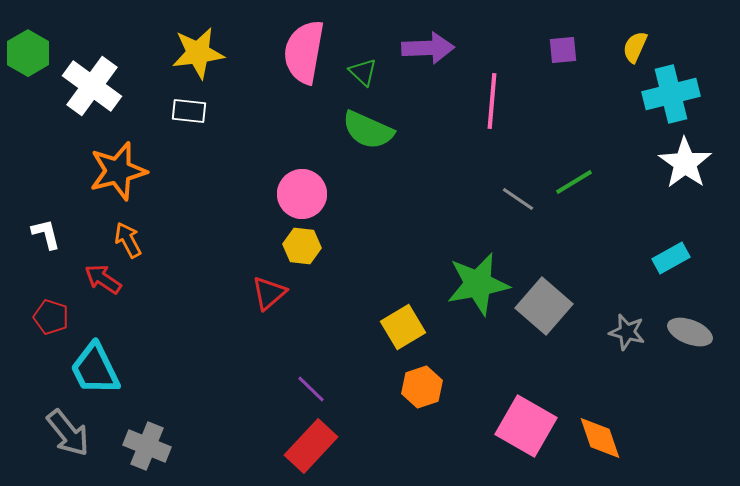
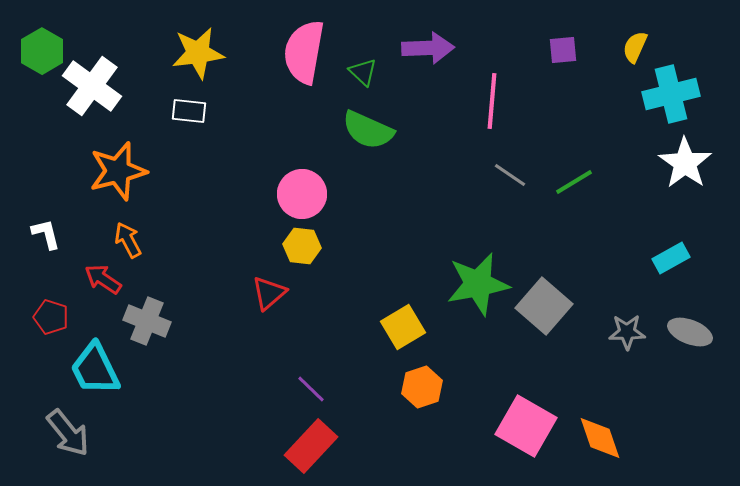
green hexagon: moved 14 px right, 2 px up
gray line: moved 8 px left, 24 px up
gray star: rotated 15 degrees counterclockwise
gray cross: moved 125 px up
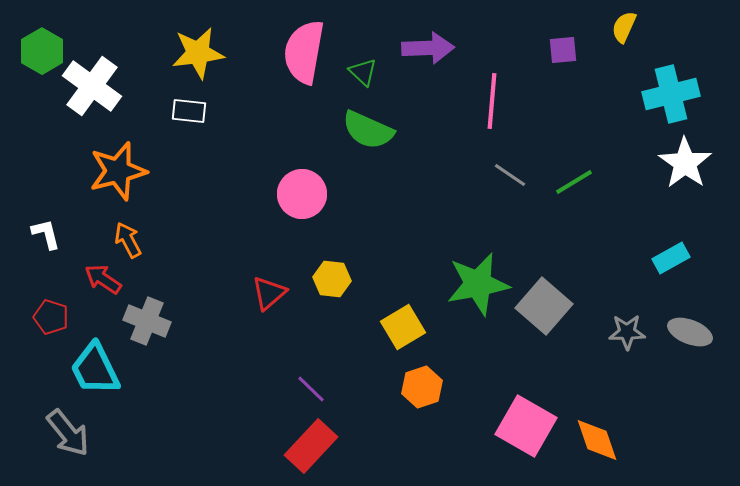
yellow semicircle: moved 11 px left, 20 px up
yellow hexagon: moved 30 px right, 33 px down
orange diamond: moved 3 px left, 2 px down
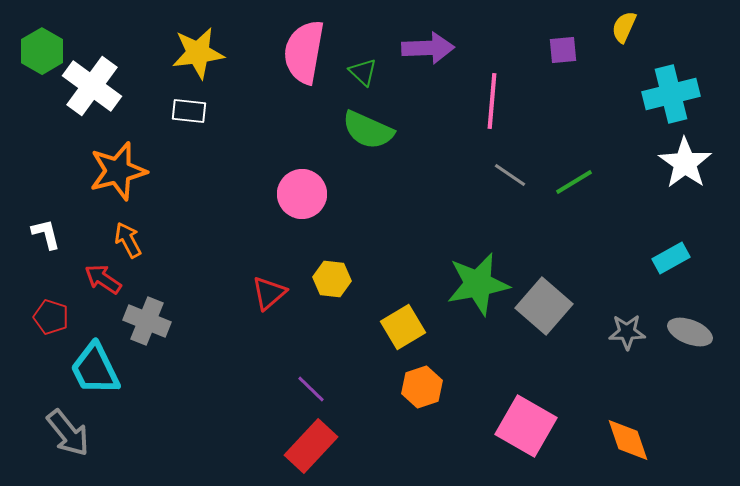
orange diamond: moved 31 px right
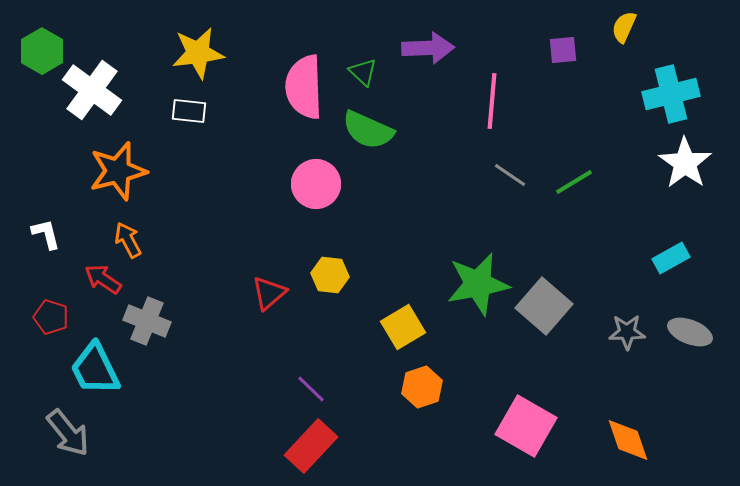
pink semicircle: moved 35 px down; rotated 12 degrees counterclockwise
white cross: moved 4 px down
pink circle: moved 14 px right, 10 px up
yellow hexagon: moved 2 px left, 4 px up
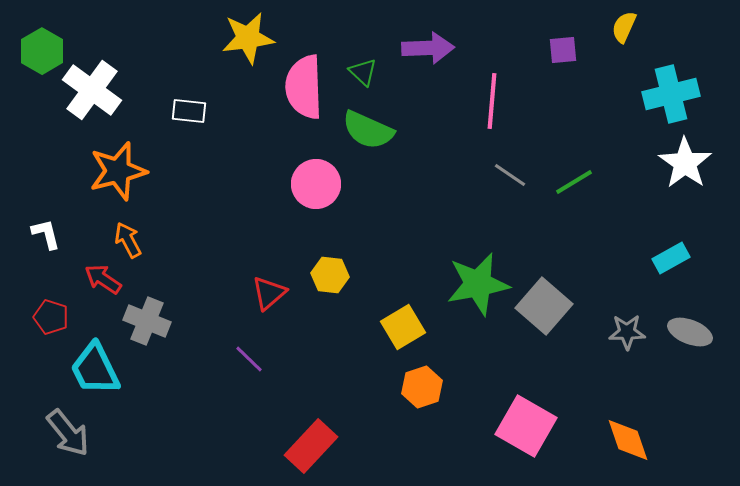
yellow star: moved 50 px right, 15 px up
purple line: moved 62 px left, 30 px up
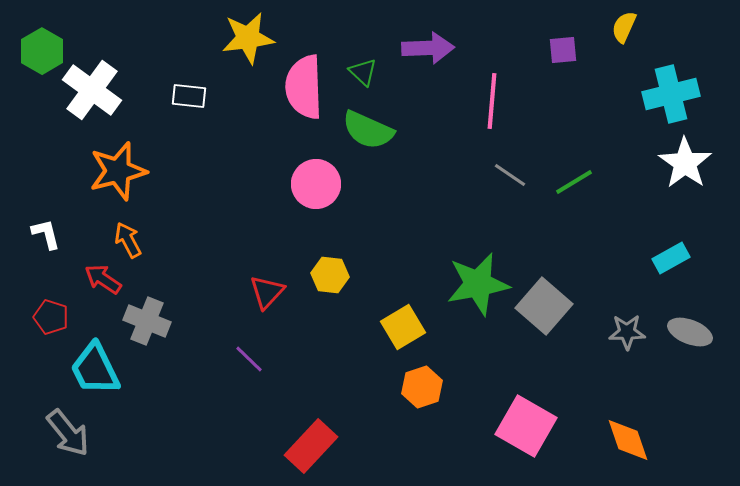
white rectangle: moved 15 px up
red triangle: moved 2 px left, 1 px up; rotated 6 degrees counterclockwise
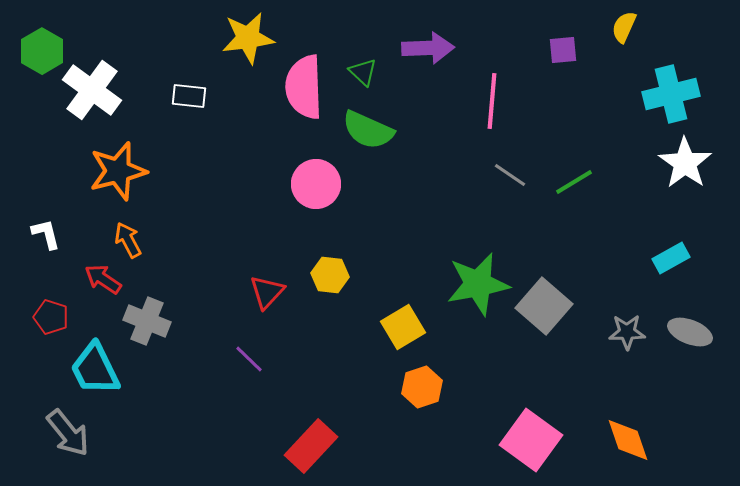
pink square: moved 5 px right, 14 px down; rotated 6 degrees clockwise
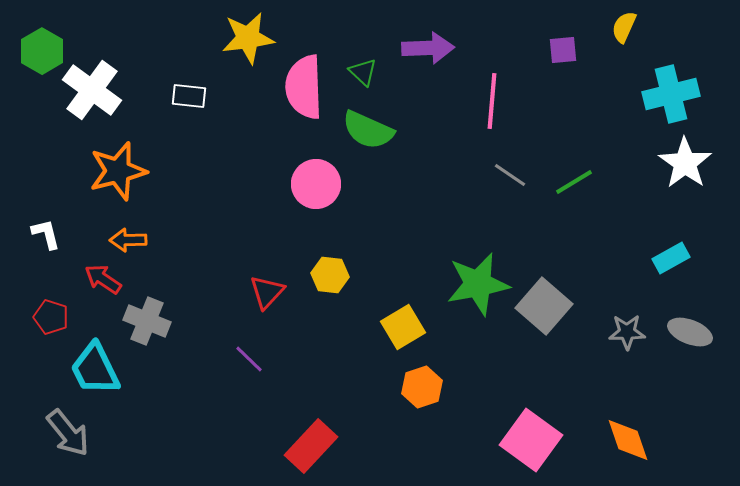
orange arrow: rotated 63 degrees counterclockwise
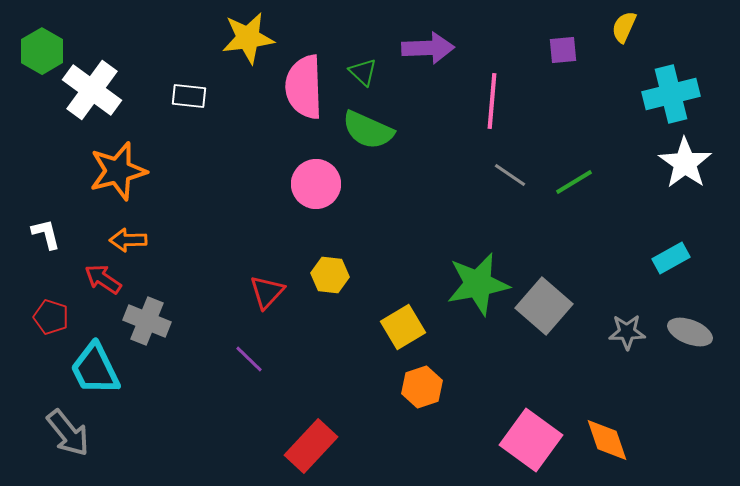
orange diamond: moved 21 px left
